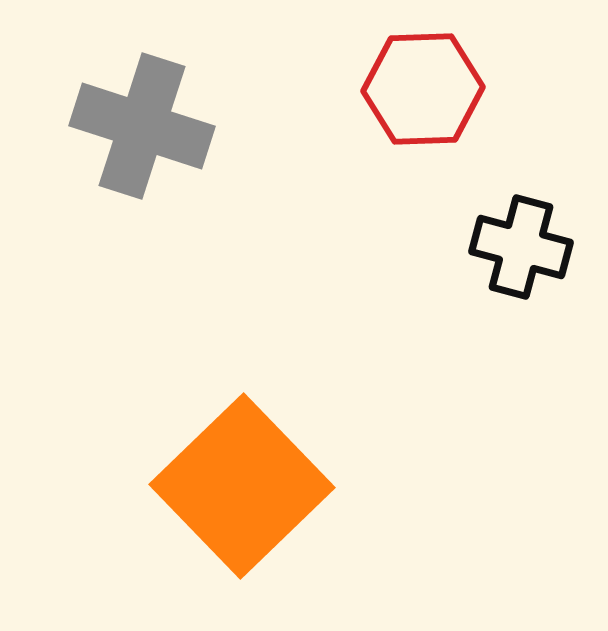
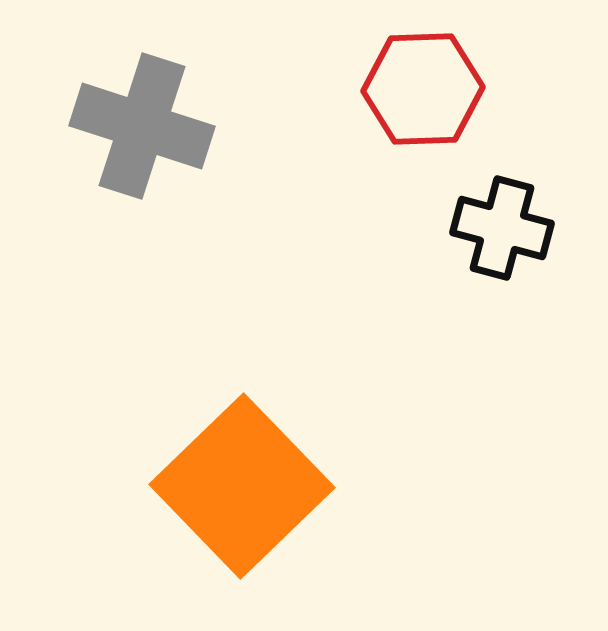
black cross: moved 19 px left, 19 px up
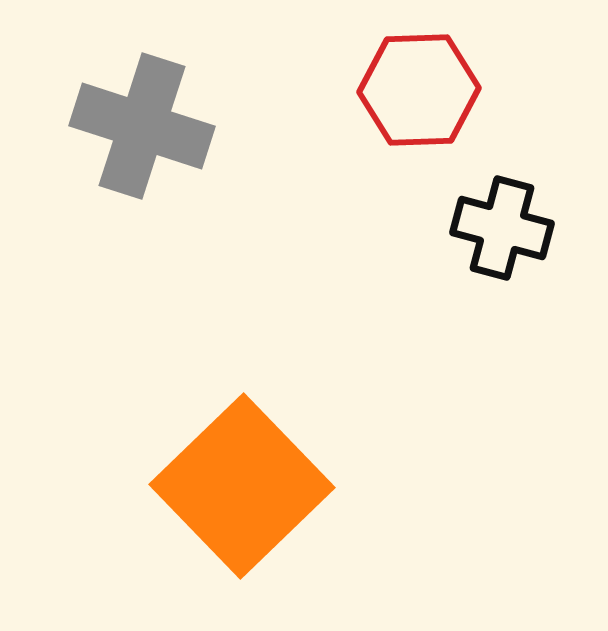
red hexagon: moved 4 px left, 1 px down
